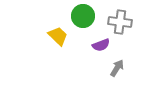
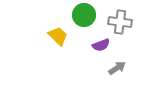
green circle: moved 1 px right, 1 px up
gray arrow: rotated 24 degrees clockwise
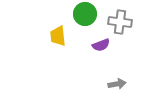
green circle: moved 1 px right, 1 px up
yellow trapezoid: rotated 140 degrees counterclockwise
gray arrow: moved 16 px down; rotated 24 degrees clockwise
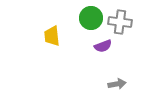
green circle: moved 6 px right, 4 px down
yellow trapezoid: moved 6 px left
purple semicircle: moved 2 px right, 1 px down
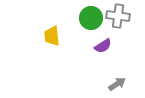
gray cross: moved 2 px left, 6 px up
purple semicircle: rotated 12 degrees counterclockwise
gray arrow: rotated 24 degrees counterclockwise
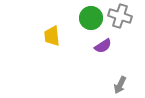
gray cross: moved 2 px right; rotated 10 degrees clockwise
gray arrow: moved 3 px right, 1 px down; rotated 150 degrees clockwise
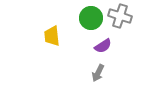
gray arrow: moved 22 px left, 12 px up
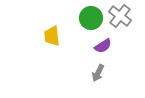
gray cross: rotated 20 degrees clockwise
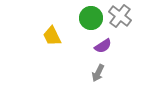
yellow trapezoid: rotated 20 degrees counterclockwise
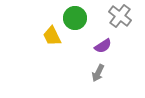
green circle: moved 16 px left
